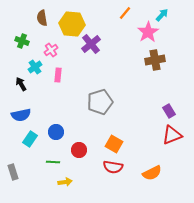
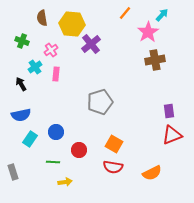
pink rectangle: moved 2 px left, 1 px up
purple rectangle: rotated 24 degrees clockwise
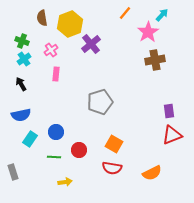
yellow hexagon: moved 2 px left; rotated 25 degrees counterclockwise
cyan cross: moved 11 px left, 8 px up
green line: moved 1 px right, 5 px up
red semicircle: moved 1 px left, 1 px down
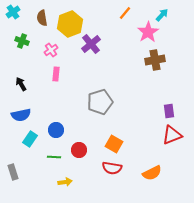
cyan cross: moved 11 px left, 47 px up
blue circle: moved 2 px up
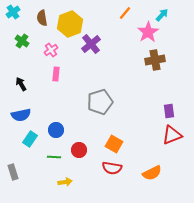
green cross: rotated 16 degrees clockwise
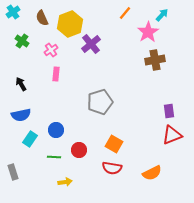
brown semicircle: rotated 14 degrees counterclockwise
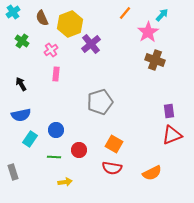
brown cross: rotated 30 degrees clockwise
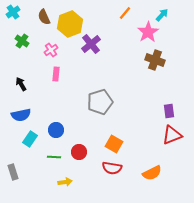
brown semicircle: moved 2 px right, 1 px up
red circle: moved 2 px down
